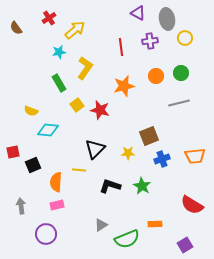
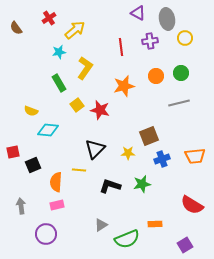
green star: moved 2 px up; rotated 30 degrees clockwise
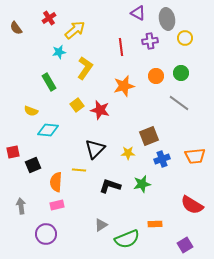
green rectangle: moved 10 px left, 1 px up
gray line: rotated 50 degrees clockwise
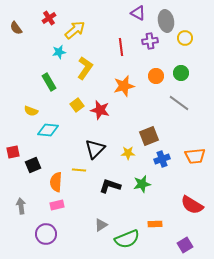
gray ellipse: moved 1 px left, 2 px down
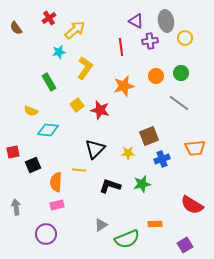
purple triangle: moved 2 px left, 8 px down
orange trapezoid: moved 8 px up
gray arrow: moved 5 px left, 1 px down
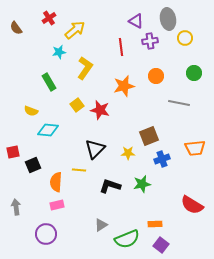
gray ellipse: moved 2 px right, 2 px up
green circle: moved 13 px right
gray line: rotated 25 degrees counterclockwise
purple square: moved 24 px left; rotated 21 degrees counterclockwise
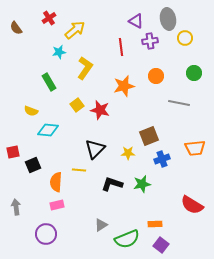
black L-shape: moved 2 px right, 2 px up
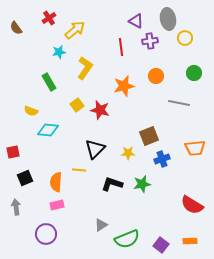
black square: moved 8 px left, 13 px down
orange rectangle: moved 35 px right, 17 px down
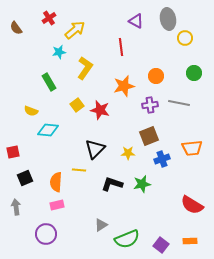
purple cross: moved 64 px down
orange trapezoid: moved 3 px left
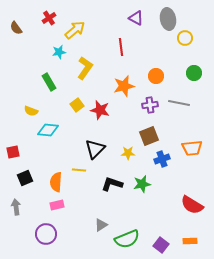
purple triangle: moved 3 px up
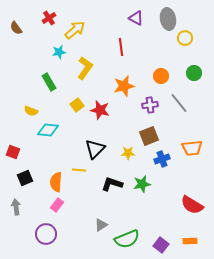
orange circle: moved 5 px right
gray line: rotated 40 degrees clockwise
red square: rotated 32 degrees clockwise
pink rectangle: rotated 40 degrees counterclockwise
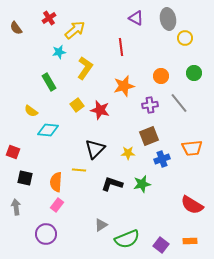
yellow semicircle: rotated 16 degrees clockwise
black square: rotated 35 degrees clockwise
